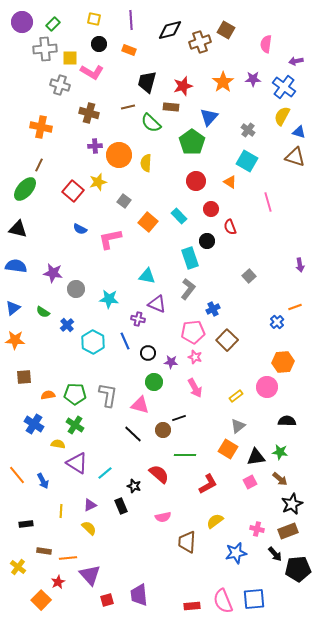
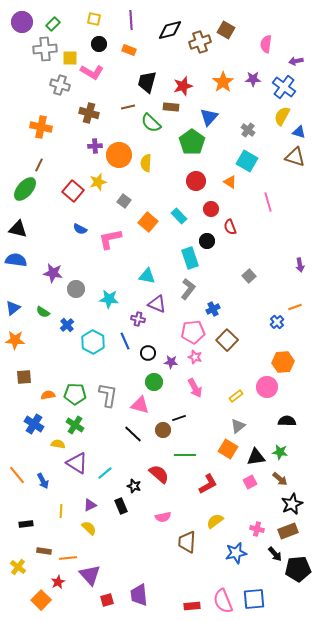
blue semicircle at (16, 266): moved 6 px up
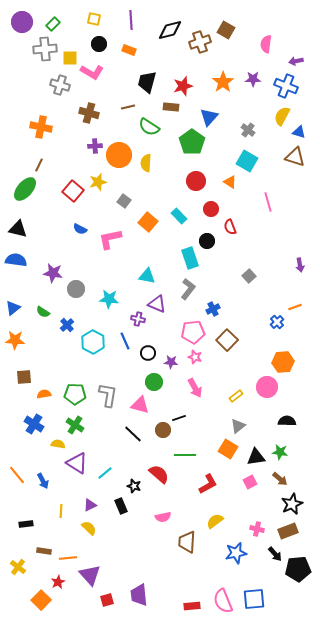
blue cross at (284, 87): moved 2 px right, 1 px up; rotated 15 degrees counterclockwise
green semicircle at (151, 123): moved 2 px left, 4 px down; rotated 10 degrees counterclockwise
orange semicircle at (48, 395): moved 4 px left, 1 px up
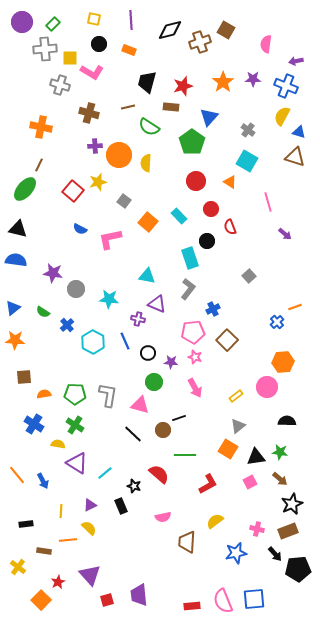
purple arrow at (300, 265): moved 15 px left, 31 px up; rotated 40 degrees counterclockwise
orange line at (68, 558): moved 18 px up
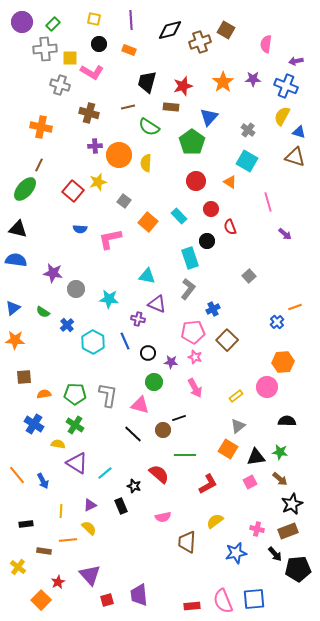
blue semicircle at (80, 229): rotated 24 degrees counterclockwise
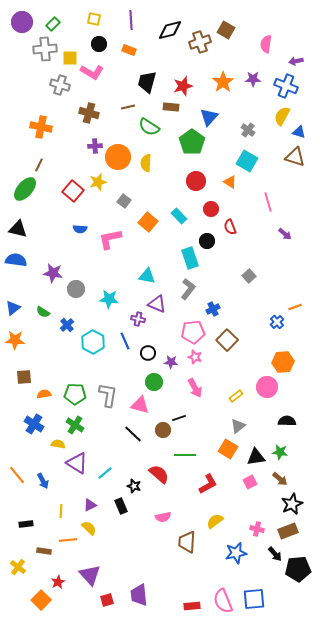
orange circle at (119, 155): moved 1 px left, 2 px down
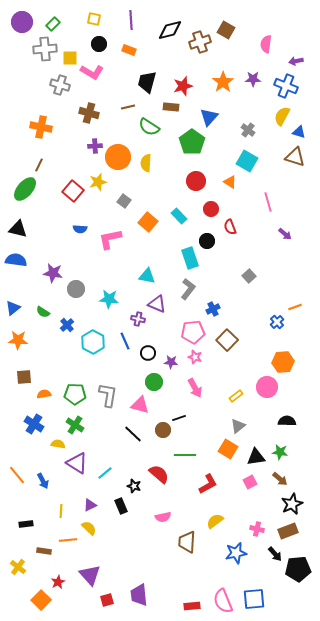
orange star at (15, 340): moved 3 px right
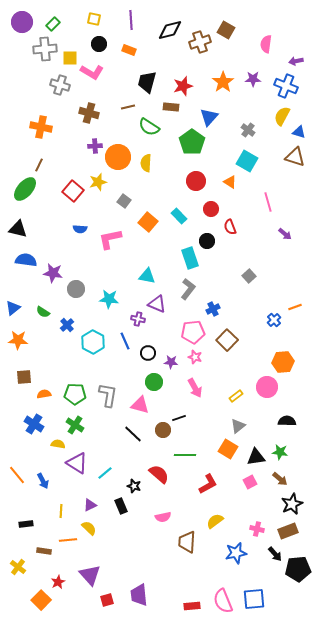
blue semicircle at (16, 260): moved 10 px right
blue cross at (277, 322): moved 3 px left, 2 px up
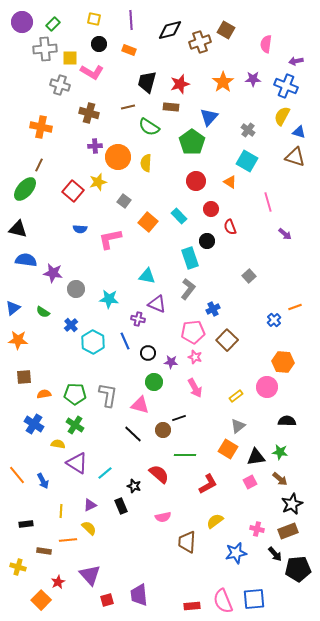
red star at (183, 86): moved 3 px left, 2 px up
blue cross at (67, 325): moved 4 px right
orange hexagon at (283, 362): rotated 10 degrees clockwise
yellow cross at (18, 567): rotated 21 degrees counterclockwise
